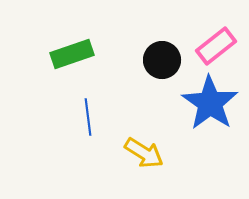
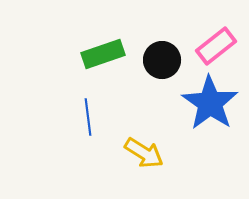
green rectangle: moved 31 px right
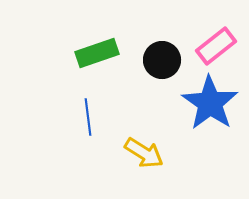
green rectangle: moved 6 px left, 1 px up
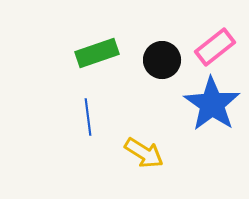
pink rectangle: moved 1 px left, 1 px down
blue star: moved 2 px right, 1 px down
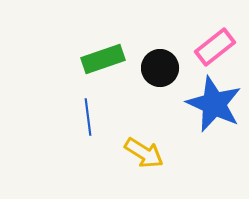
green rectangle: moved 6 px right, 6 px down
black circle: moved 2 px left, 8 px down
blue star: moved 2 px right; rotated 10 degrees counterclockwise
